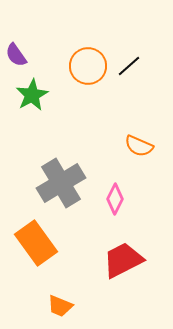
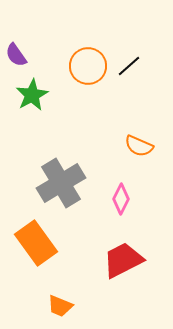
pink diamond: moved 6 px right
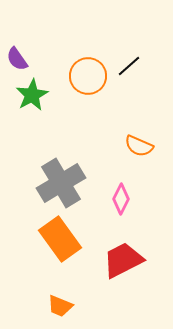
purple semicircle: moved 1 px right, 4 px down
orange circle: moved 10 px down
orange rectangle: moved 24 px right, 4 px up
